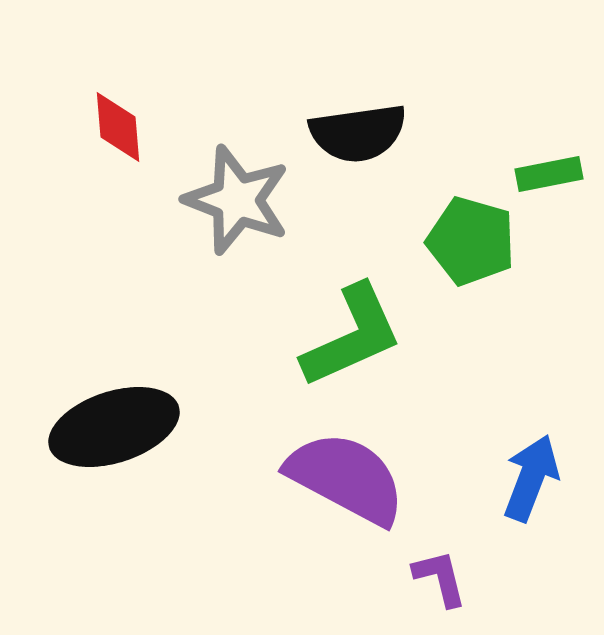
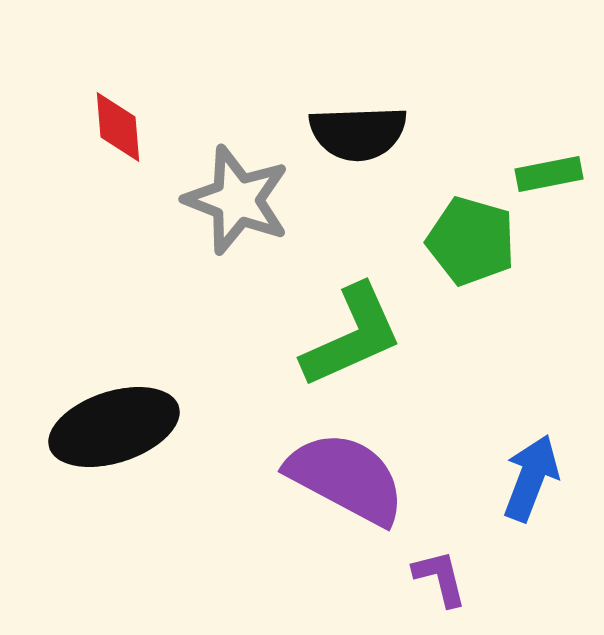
black semicircle: rotated 6 degrees clockwise
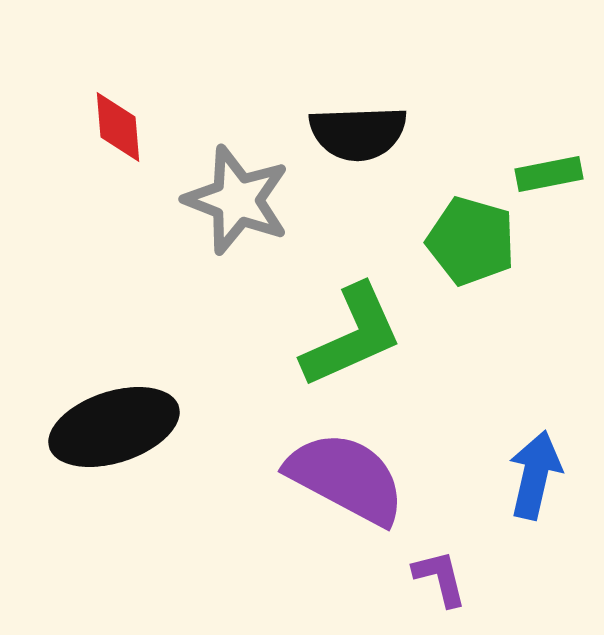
blue arrow: moved 4 px right, 3 px up; rotated 8 degrees counterclockwise
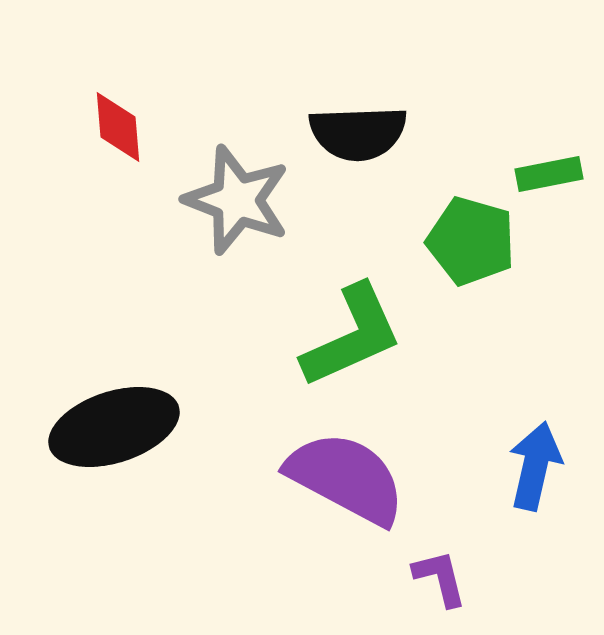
blue arrow: moved 9 px up
